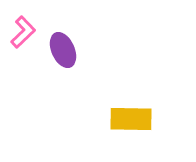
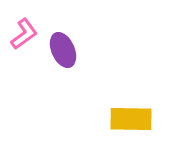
pink L-shape: moved 1 px right, 2 px down; rotated 8 degrees clockwise
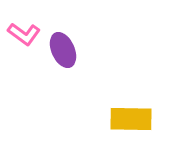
pink L-shape: rotated 72 degrees clockwise
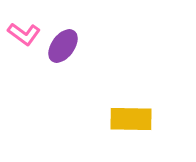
purple ellipse: moved 4 px up; rotated 60 degrees clockwise
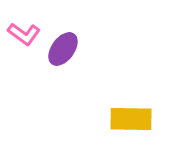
purple ellipse: moved 3 px down
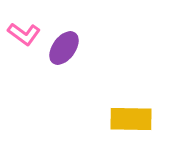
purple ellipse: moved 1 px right, 1 px up
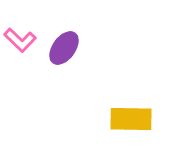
pink L-shape: moved 4 px left, 6 px down; rotated 8 degrees clockwise
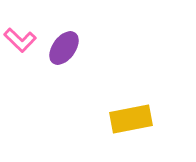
yellow rectangle: rotated 12 degrees counterclockwise
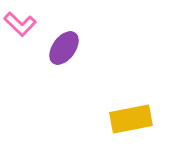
pink L-shape: moved 16 px up
